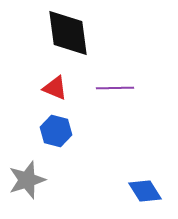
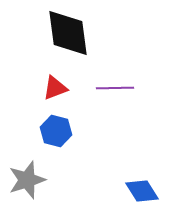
red triangle: rotated 44 degrees counterclockwise
blue diamond: moved 3 px left
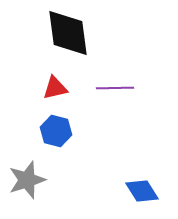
red triangle: rotated 8 degrees clockwise
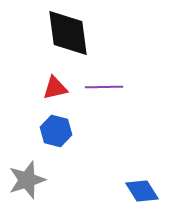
purple line: moved 11 px left, 1 px up
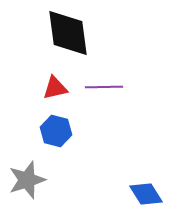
blue diamond: moved 4 px right, 3 px down
